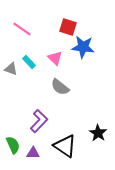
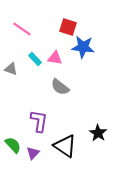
pink triangle: rotated 35 degrees counterclockwise
cyan rectangle: moved 6 px right, 3 px up
purple L-shape: rotated 35 degrees counterclockwise
green semicircle: rotated 18 degrees counterclockwise
purple triangle: rotated 48 degrees counterclockwise
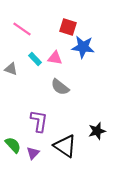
black star: moved 1 px left, 2 px up; rotated 24 degrees clockwise
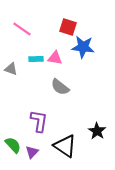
cyan rectangle: moved 1 px right; rotated 48 degrees counterclockwise
black star: rotated 24 degrees counterclockwise
purple triangle: moved 1 px left, 1 px up
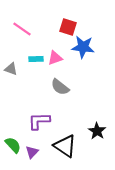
pink triangle: rotated 28 degrees counterclockwise
purple L-shape: rotated 100 degrees counterclockwise
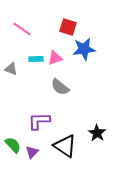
blue star: moved 1 px right, 2 px down; rotated 15 degrees counterclockwise
black star: moved 2 px down
